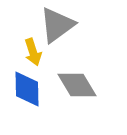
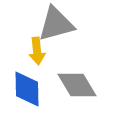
gray triangle: moved 1 px left, 1 px up; rotated 21 degrees clockwise
yellow arrow: moved 4 px right, 1 px up; rotated 12 degrees clockwise
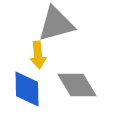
yellow arrow: moved 1 px right, 4 px down
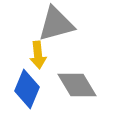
blue diamond: rotated 24 degrees clockwise
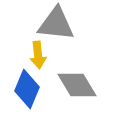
gray triangle: rotated 21 degrees clockwise
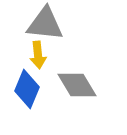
gray triangle: moved 11 px left
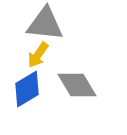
yellow arrow: rotated 40 degrees clockwise
blue diamond: rotated 36 degrees clockwise
